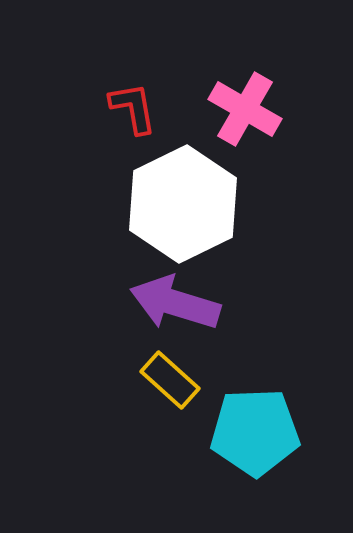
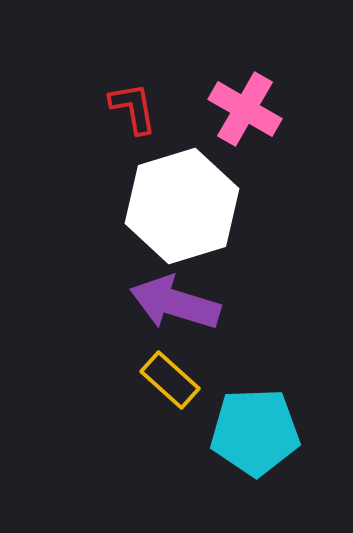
white hexagon: moved 1 px left, 2 px down; rotated 9 degrees clockwise
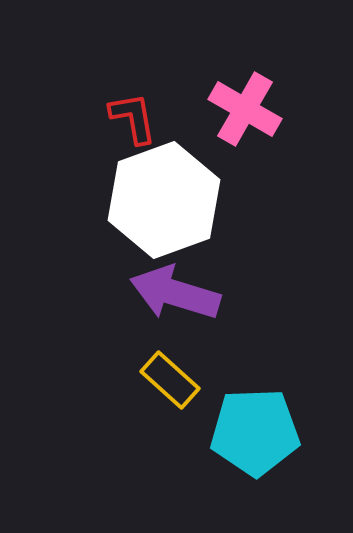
red L-shape: moved 10 px down
white hexagon: moved 18 px left, 6 px up; rotated 3 degrees counterclockwise
purple arrow: moved 10 px up
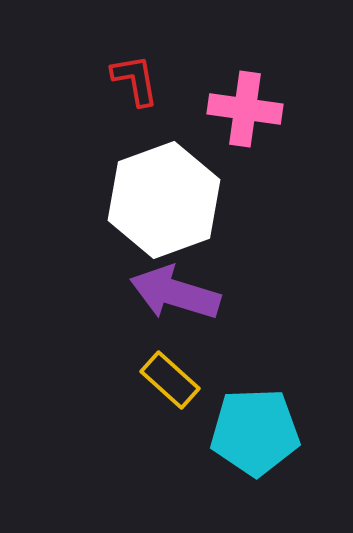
pink cross: rotated 22 degrees counterclockwise
red L-shape: moved 2 px right, 38 px up
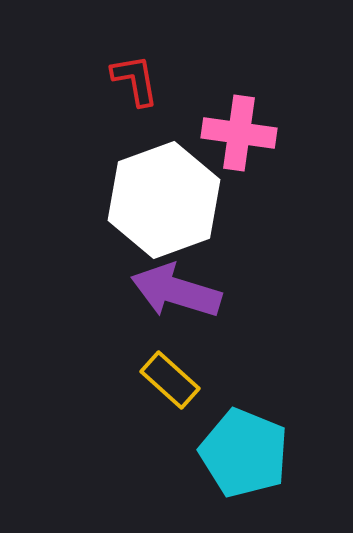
pink cross: moved 6 px left, 24 px down
purple arrow: moved 1 px right, 2 px up
cyan pentagon: moved 11 px left, 21 px down; rotated 24 degrees clockwise
